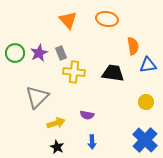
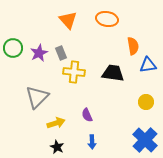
green circle: moved 2 px left, 5 px up
purple semicircle: rotated 56 degrees clockwise
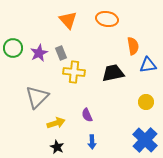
black trapezoid: rotated 20 degrees counterclockwise
